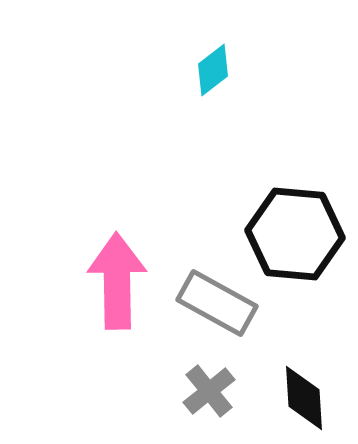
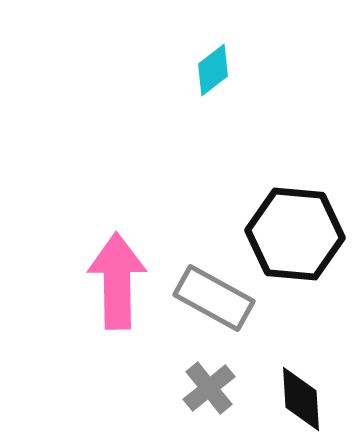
gray rectangle: moved 3 px left, 5 px up
gray cross: moved 3 px up
black diamond: moved 3 px left, 1 px down
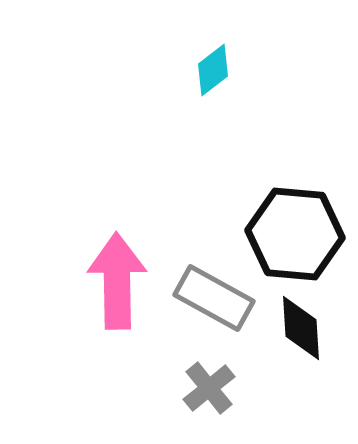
black diamond: moved 71 px up
